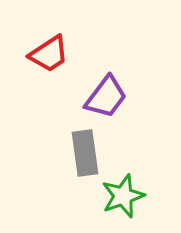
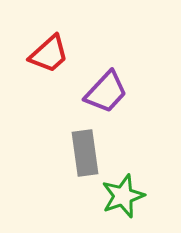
red trapezoid: rotated 9 degrees counterclockwise
purple trapezoid: moved 5 px up; rotated 6 degrees clockwise
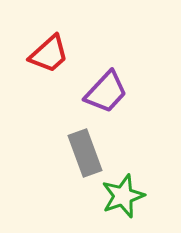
gray rectangle: rotated 12 degrees counterclockwise
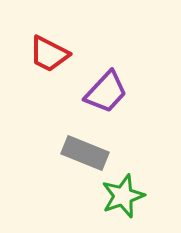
red trapezoid: rotated 69 degrees clockwise
gray rectangle: rotated 48 degrees counterclockwise
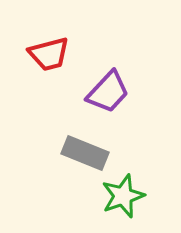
red trapezoid: rotated 42 degrees counterclockwise
purple trapezoid: moved 2 px right
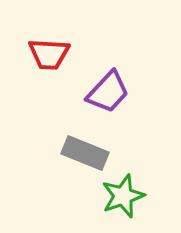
red trapezoid: rotated 18 degrees clockwise
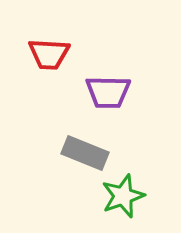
purple trapezoid: rotated 48 degrees clockwise
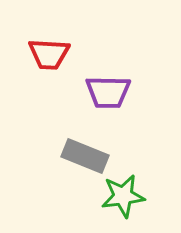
gray rectangle: moved 3 px down
green star: rotated 12 degrees clockwise
